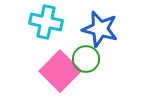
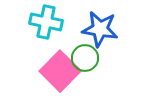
blue star: rotated 6 degrees counterclockwise
green circle: moved 1 px left, 1 px up
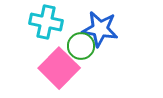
green circle: moved 4 px left, 12 px up
pink square: moved 1 px left, 3 px up
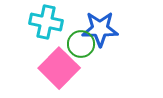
blue star: rotated 9 degrees counterclockwise
green circle: moved 2 px up
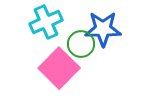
cyan cross: rotated 36 degrees counterclockwise
blue star: moved 3 px right
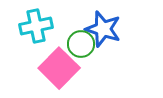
cyan cross: moved 10 px left, 4 px down; rotated 12 degrees clockwise
blue star: rotated 18 degrees clockwise
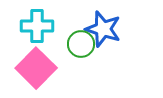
cyan cross: moved 1 px right; rotated 12 degrees clockwise
pink square: moved 23 px left
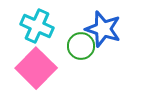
cyan cross: rotated 24 degrees clockwise
green circle: moved 2 px down
